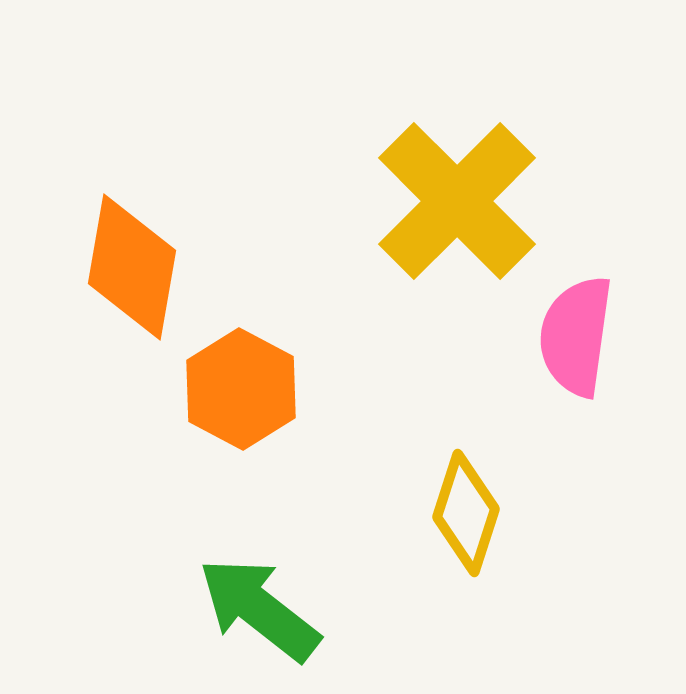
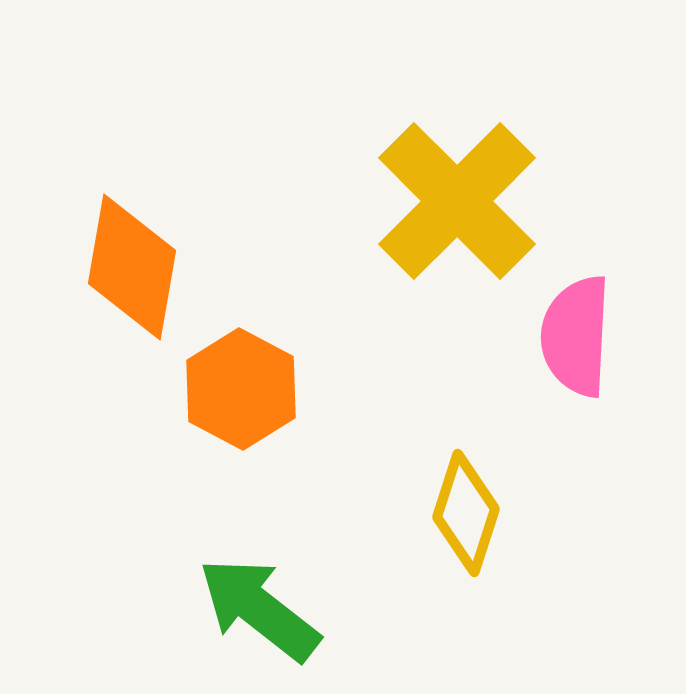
pink semicircle: rotated 5 degrees counterclockwise
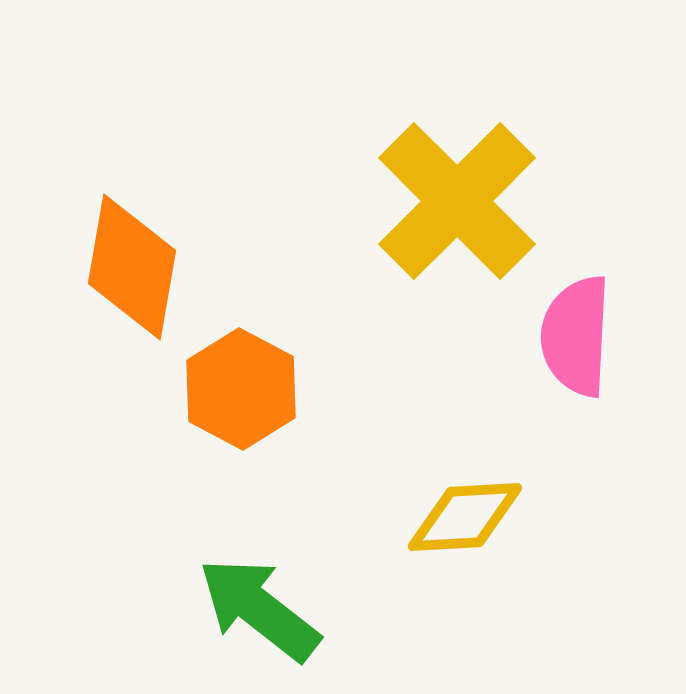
yellow diamond: moved 1 px left, 4 px down; rotated 69 degrees clockwise
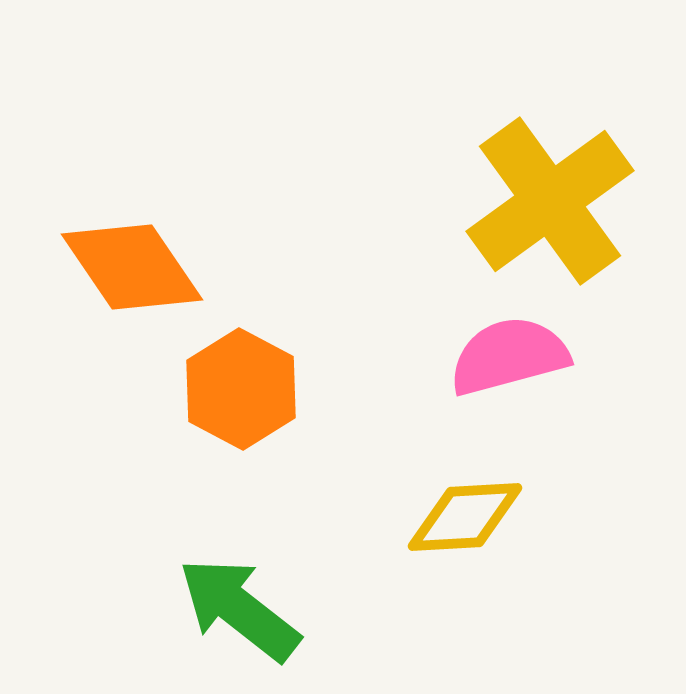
yellow cross: moved 93 px right; rotated 9 degrees clockwise
orange diamond: rotated 44 degrees counterclockwise
pink semicircle: moved 67 px left, 20 px down; rotated 72 degrees clockwise
green arrow: moved 20 px left
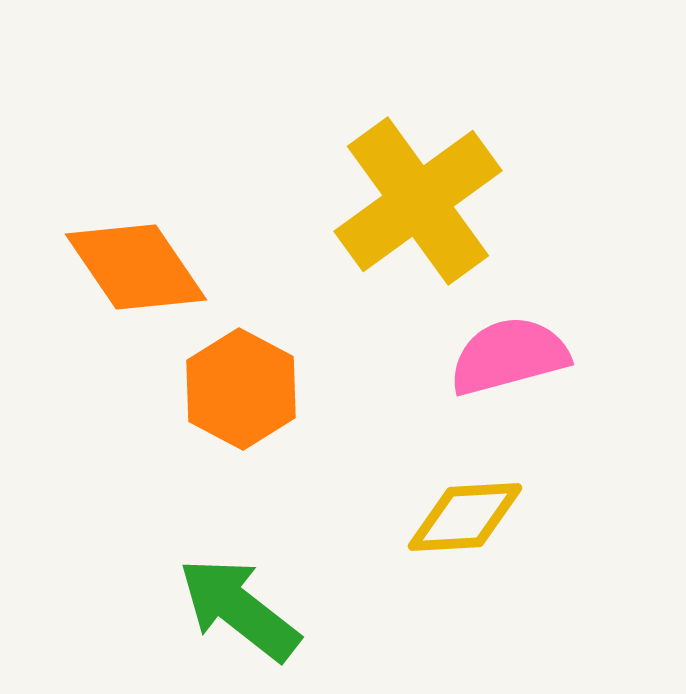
yellow cross: moved 132 px left
orange diamond: moved 4 px right
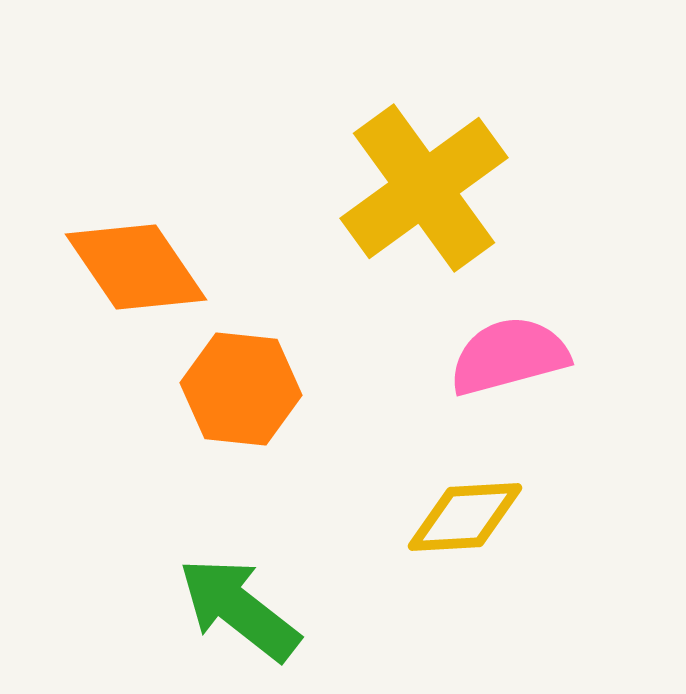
yellow cross: moved 6 px right, 13 px up
orange hexagon: rotated 22 degrees counterclockwise
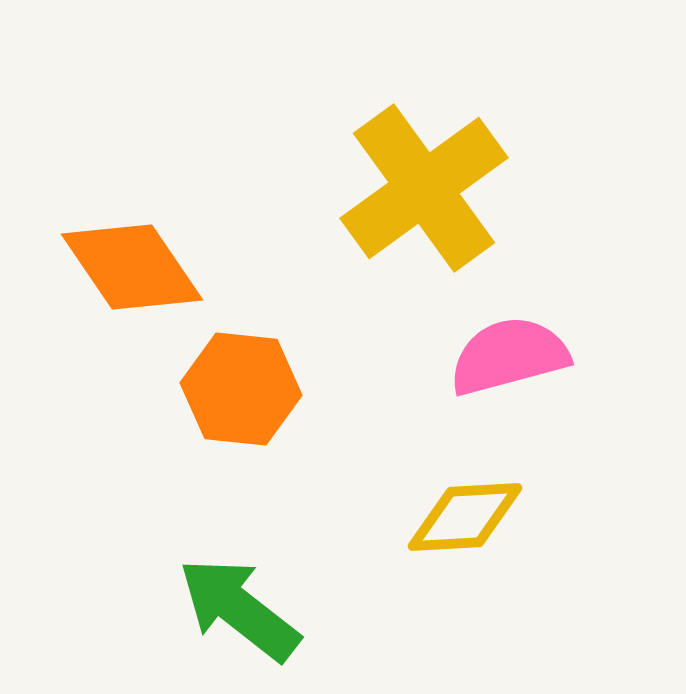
orange diamond: moved 4 px left
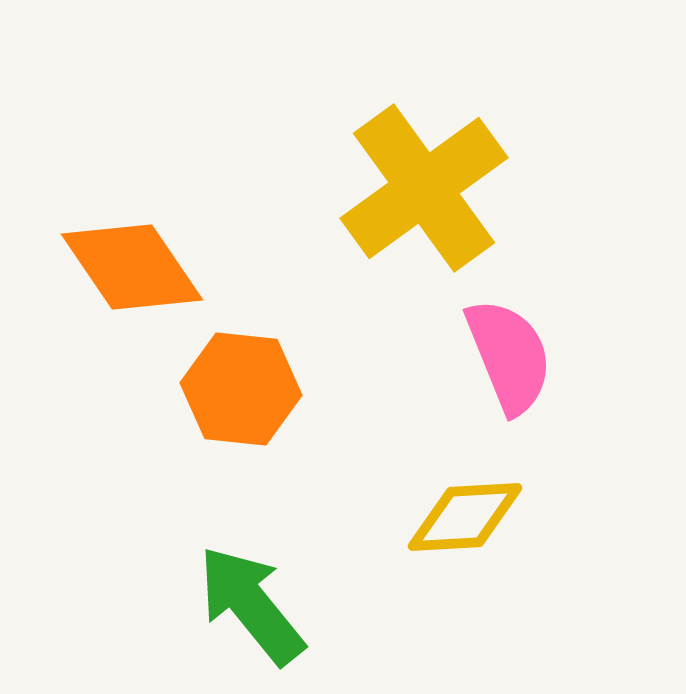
pink semicircle: rotated 83 degrees clockwise
green arrow: moved 12 px right, 4 px up; rotated 13 degrees clockwise
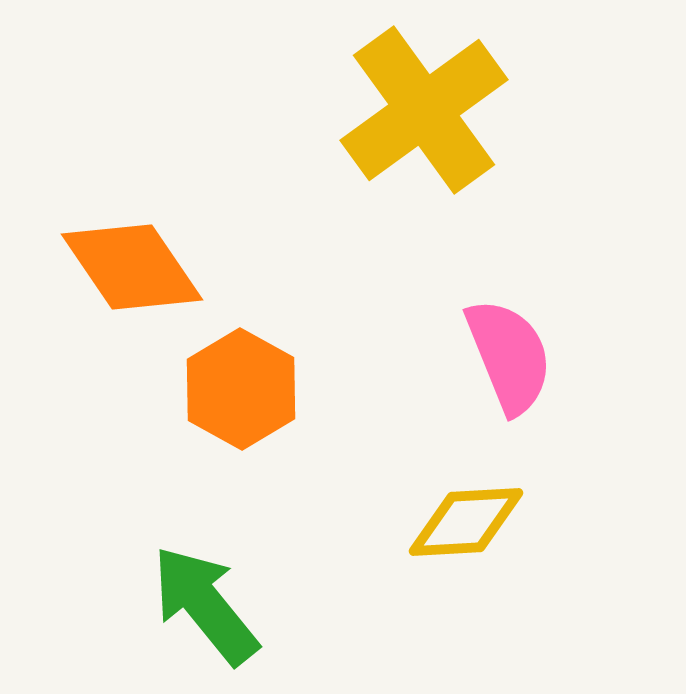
yellow cross: moved 78 px up
orange hexagon: rotated 23 degrees clockwise
yellow diamond: moved 1 px right, 5 px down
green arrow: moved 46 px left
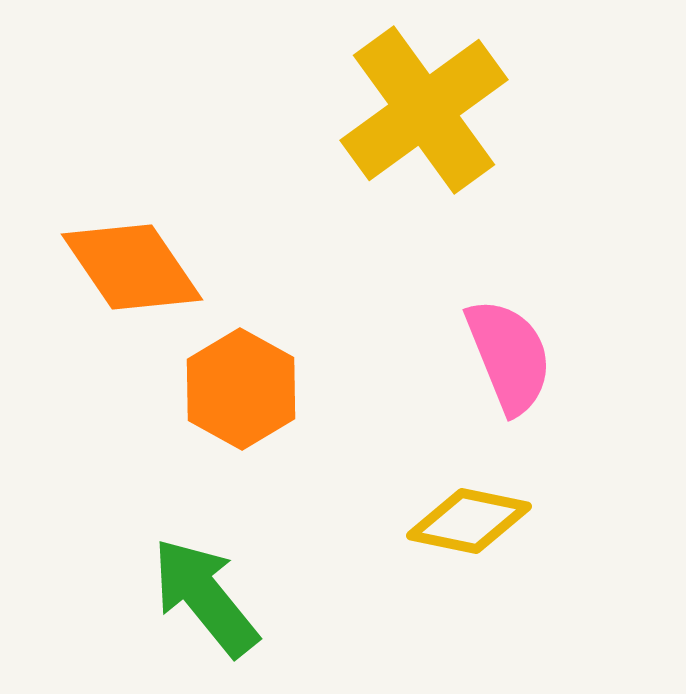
yellow diamond: moved 3 px right, 1 px up; rotated 15 degrees clockwise
green arrow: moved 8 px up
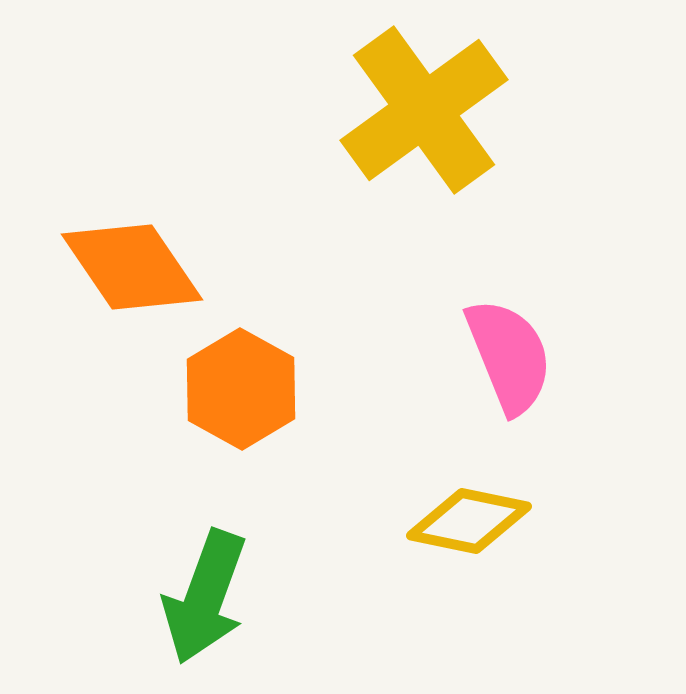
green arrow: rotated 121 degrees counterclockwise
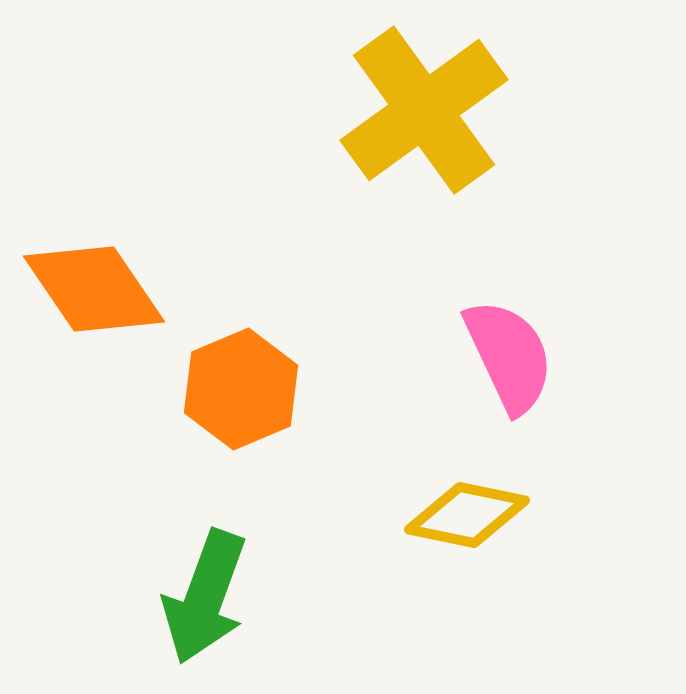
orange diamond: moved 38 px left, 22 px down
pink semicircle: rotated 3 degrees counterclockwise
orange hexagon: rotated 8 degrees clockwise
yellow diamond: moved 2 px left, 6 px up
